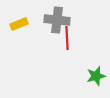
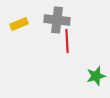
red line: moved 3 px down
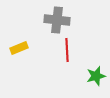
yellow rectangle: moved 24 px down
red line: moved 9 px down
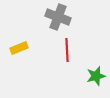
gray cross: moved 1 px right, 3 px up; rotated 15 degrees clockwise
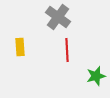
gray cross: rotated 15 degrees clockwise
yellow rectangle: moved 1 px right, 1 px up; rotated 72 degrees counterclockwise
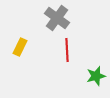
gray cross: moved 1 px left, 1 px down
yellow rectangle: rotated 30 degrees clockwise
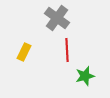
yellow rectangle: moved 4 px right, 5 px down
green star: moved 11 px left
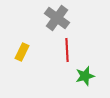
yellow rectangle: moved 2 px left
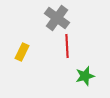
red line: moved 4 px up
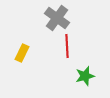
yellow rectangle: moved 1 px down
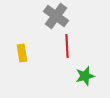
gray cross: moved 1 px left, 2 px up
yellow rectangle: rotated 36 degrees counterclockwise
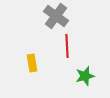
yellow rectangle: moved 10 px right, 10 px down
